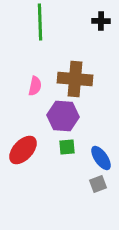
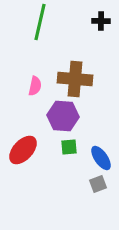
green line: rotated 15 degrees clockwise
green square: moved 2 px right
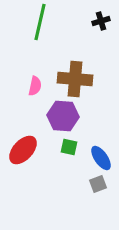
black cross: rotated 18 degrees counterclockwise
green square: rotated 18 degrees clockwise
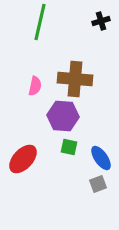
red ellipse: moved 9 px down
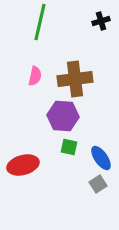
brown cross: rotated 12 degrees counterclockwise
pink semicircle: moved 10 px up
red ellipse: moved 6 px down; rotated 32 degrees clockwise
gray square: rotated 12 degrees counterclockwise
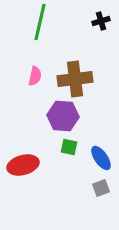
gray square: moved 3 px right, 4 px down; rotated 12 degrees clockwise
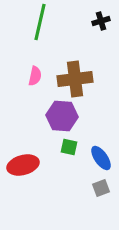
purple hexagon: moved 1 px left
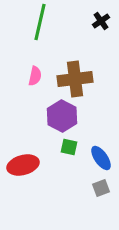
black cross: rotated 18 degrees counterclockwise
purple hexagon: rotated 24 degrees clockwise
